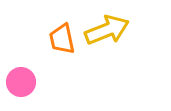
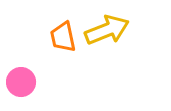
orange trapezoid: moved 1 px right, 2 px up
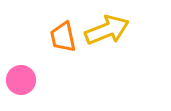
pink circle: moved 2 px up
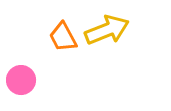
orange trapezoid: rotated 16 degrees counterclockwise
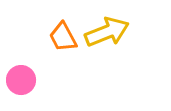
yellow arrow: moved 2 px down
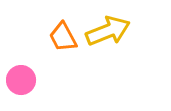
yellow arrow: moved 1 px right, 1 px up
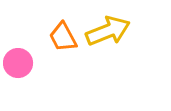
pink circle: moved 3 px left, 17 px up
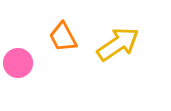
yellow arrow: moved 10 px right, 13 px down; rotated 12 degrees counterclockwise
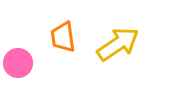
orange trapezoid: rotated 20 degrees clockwise
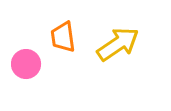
pink circle: moved 8 px right, 1 px down
